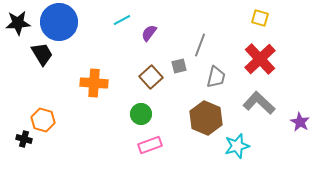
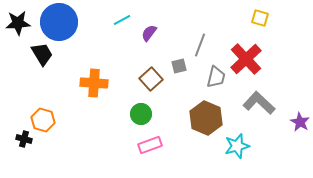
red cross: moved 14 px left
brown square: moved 2 px down
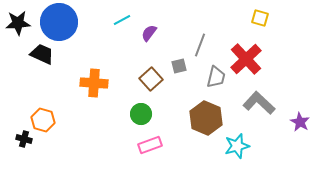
black trapezoid: rotated 35 degrees counterclockwise
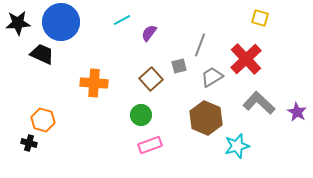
blue circle: moved 2 px right
gray trapezoid: moved 4 px left; rotated 135 degrees counterclockwise
green circle: moved 1 px down
purple star: moved 3 px left, 10 px up
black cross: moved 5 px right, 4 px down
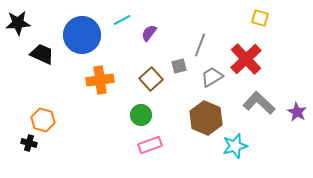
blue circle: moved 21 px right, 13 px down
orange cross: moved 6 px right, 3 px up; rotated 12 degrees counterclockwise
cyan star: moved 2 px left
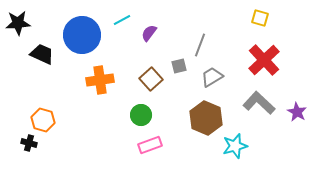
red cross: moved 18 px right, 1 px down
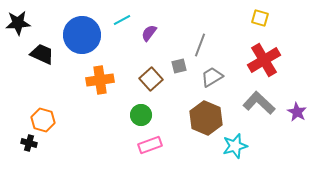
red cross: rotated 12 degrees clockwise
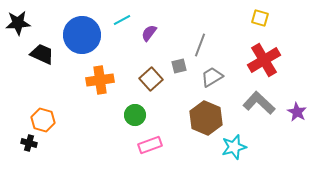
green circle: moved 6 px left
cyan star: moved 1 px left, 1 px down
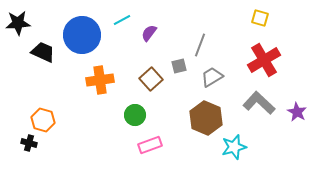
black trapezoid: moved 1 px right, 2 px up
